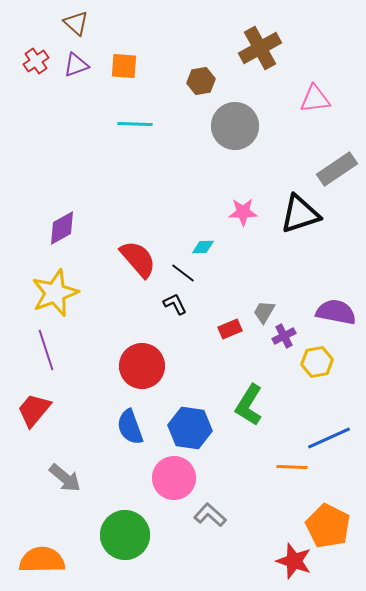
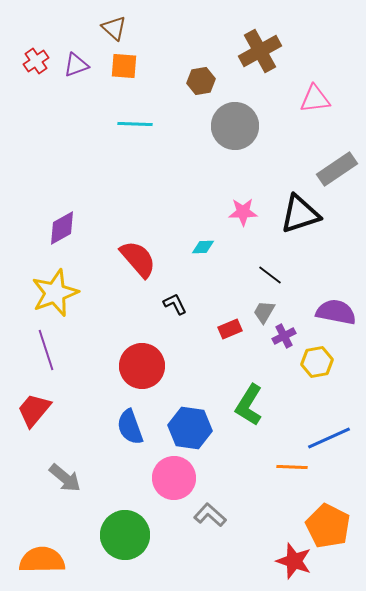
brown triangle: moved 38 px right, 5 px down
brown cross: moved 3 px down
black line: moved 87 px right, 2 px down
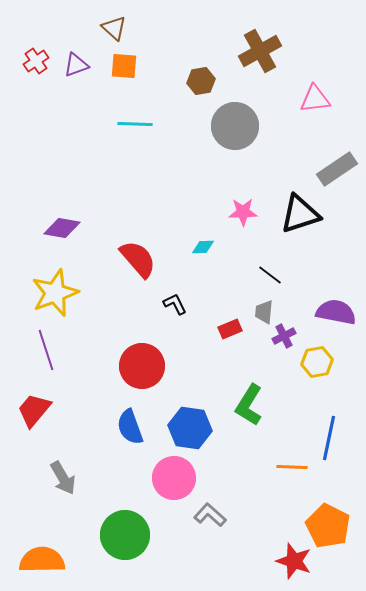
purple diamond: rotated 39 degrees clockwise
gray trapezoid: rotated 25 degrees counterclockwise
blue line: rotated 54 degrees counterclockwise
gray arrow: moved 2 px left; rotated 20 degrees clockwise
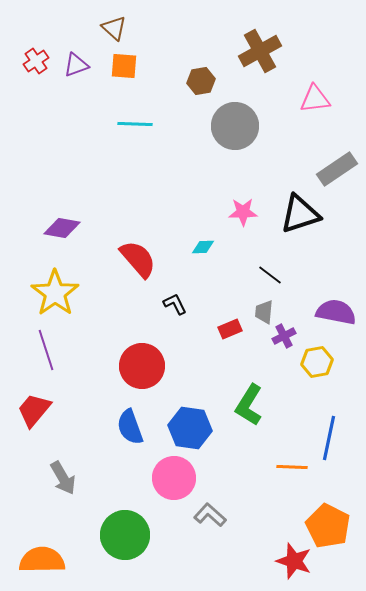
yellow star: rotated 15 degrees counterclockwise
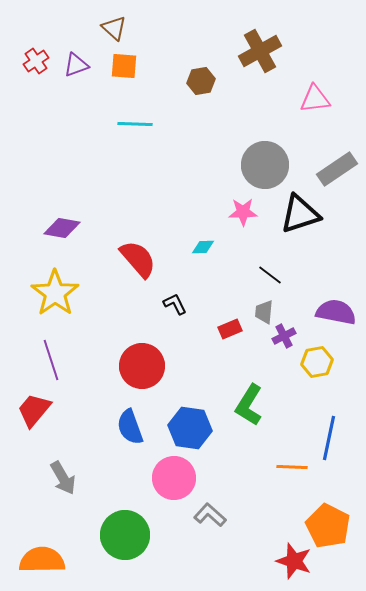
gray circle: moved 30 px right, 39 px down
purple line: moved 5 px right, 10 px down
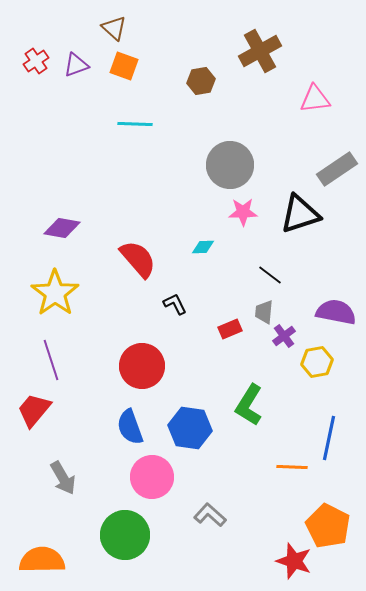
orange square: rotated 16 degrees clockwise
gray circle: moved 35 px left
purple cross: rotated 10 degrees counterclockwise
pink circle: moved 22 px left, 1 px up
